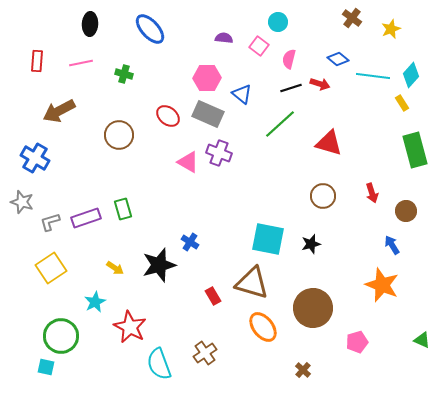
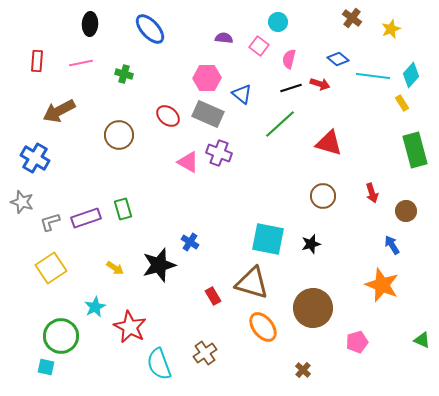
cyan star at (95, 302): moved 5 px down
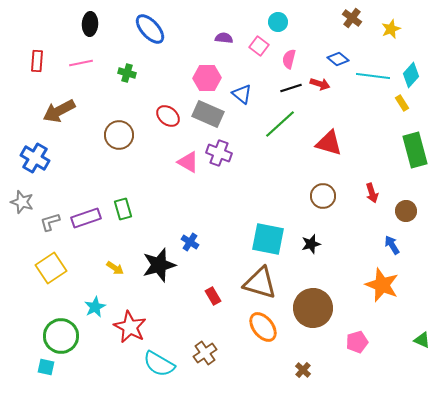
green cross at (124, 74): moved 3 px right, 1 px up
brown triangle at (252, 283): moved 8 px right
cyan semicircle at (159, 364): rotated 40 degrees counterclockwise
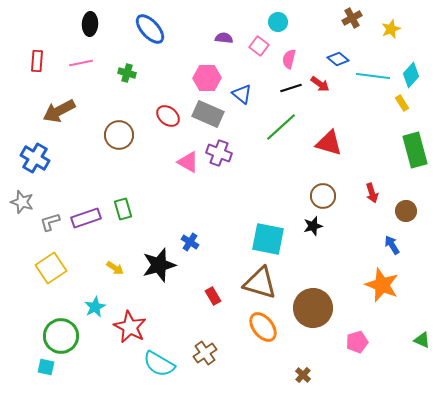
brown cross at (352, 18): rotated 24 degrees clockwise
red arrow at (320, 84): rotated 18 degrees clockwise
green line at (280, 124): moved 1 px right, 3 px down
black star at (311, 244): moved 2 px right, 18 px up
brown cross at (303, 370): moved 5 px down
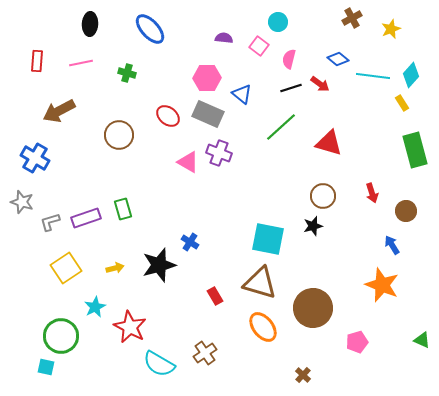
yellow square at (51, 268): moved 15 px right
yellow arrow at (115, 268): rotated 48 degrees counterclockwise
red rectangle at (213, 296): moved 2 px right
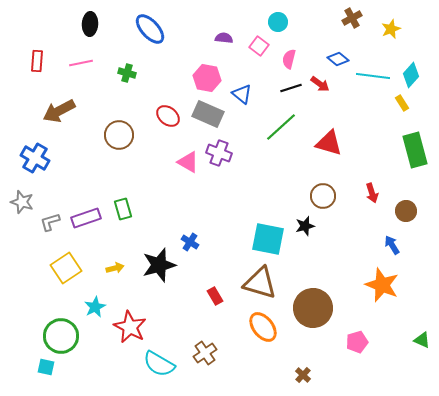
pink hexagon at (207, 78): rotated 12 degrees clockwise
black star at (313, 226): moved 8 px left
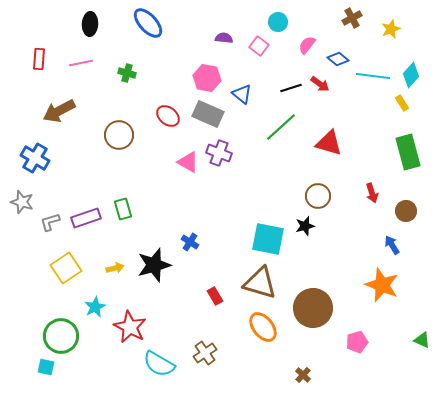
blue ellipse at (150, 29): moved 2 px left, 6 px up
pink semicircle at (289, 59): moved 18 px right, 14 px up; rotated 24 degrees clockwise
red rectangle at (37, 61): moved 2 px right, 2 px up
green rectangle at (415, 150): moved 7 px left, 2 px down
brown circle at (323, 196): moved 5 px left
black star at (159, 265): moved 5 px left
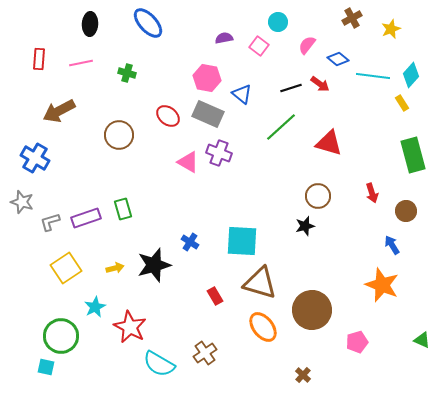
purple semicircle at (224, 38): rotated 18 degrees counterclockwise
green rectangle at (408, 152): moved 5 px right, 3 px down
cyan square at (268, 239): moved 26 px left, 2 px down; rotated 8 degrees counterclockwise
brown circle at (313, 308): moved 1 px left, 2 px down
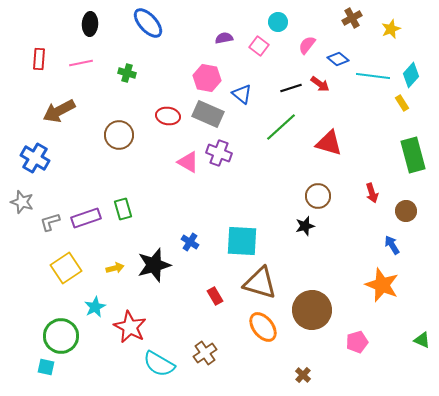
red ellipse at (168, 116): rotated 30 degrees counterclockwise
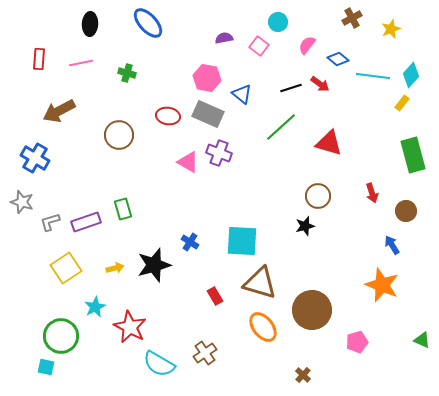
yellow rectangle at (402, 103): rotated 70 degrees clockwise
purple rectangle at (86, 218): moved 4 px down
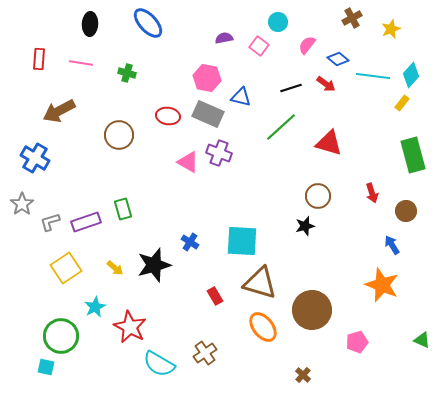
pink line at (81, 63): rotated 20 degrees clockwise
red arrow at (320, 84): moved 6 px right
blue triangle at (242, 94): moved 1 px left, 3 px down; rotated 25 degrees counterclockwise
gray star at (22, 202): moved 2 px down; rotated 20 degrees clockwise
yellow arrow at (115, 268): rotated 54 degrees clockwise
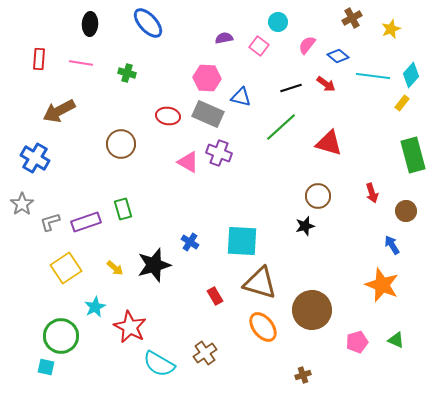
blue diamond at (338, 59): moved 3 px up
pink hexagon at (207, 78): rotated 8 degrees counterclockwise
brown circle at (119, 135): moved 2 px right, 9 px down
green triangle at (422, 340): moved 26 px left
brown cross at (303, 375): rotated 28 degrees clockwise
